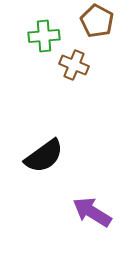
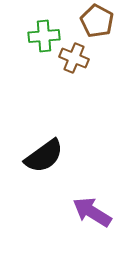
brown cross: moved 7 px up
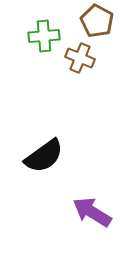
brown cross: moved 6 px right
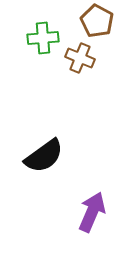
green cross: moved 1 px left, 2 px down
purple arrow: rotated 81 degrees clockwise
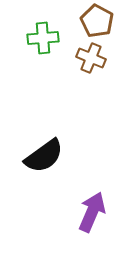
brown cross: moved 11 px right
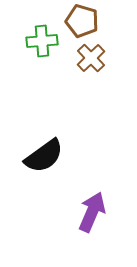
brown pentagon: moved 15 px left; rotated 12 degrees counterclockwise
green cross: moved 1 px left, 3 px down
brown cross: rotated 24 degrees clockwise
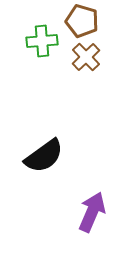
brown cross: moved 5 px left, 1 px up
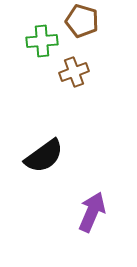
brown cross: moved 12 px left, 15 px down; rotated 24 degrees clockwise
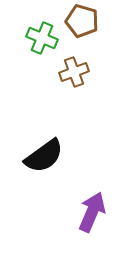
green cross: moved 3 px up; rotated 28 degrees clockwise
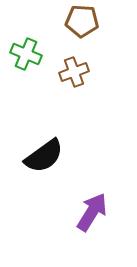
brown pentagon: rotated 12 degrees counterclockwise
green cross: moved 16 px left, 16 px down
purple arrow: rotated 9 degrees clockwise
